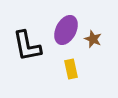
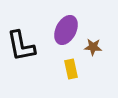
brown star: moved 8 px down; rotated 18 degrees counterclockwise
black L-shape: moved 6 px left
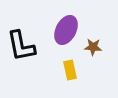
yellow rectangle: moved 1 px left, 1 px down
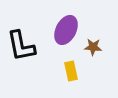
yellow rectangle: moved 1 px right, 1 px down
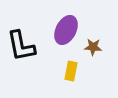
yellow rectangle: rotated 24 degrees clockwise
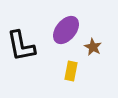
purple ellipse: rotated 12 degrees clockwise
brown star: rotated 24 degrees clockwise
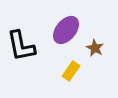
brown star: moved 2 px right, 1 px down
yellow rectangle: rotated 24 degrees clockwise
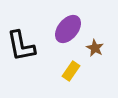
purple ellipse: moved 2 px right, 1 px up
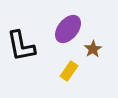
brown star: moved 2 px left, 1 px down; rotated 12 degrees clockwise
yellow rectangle: moved 2 px left
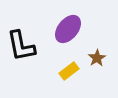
brown star: moved 4 px right, 9 px down
yellow rectangle: rotated 18 degrees clockwise
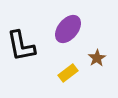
yellow rectangle: moved 1 px left, 2 px down
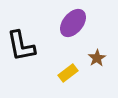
purple ellipse: moved 5 px right, 6 px up
